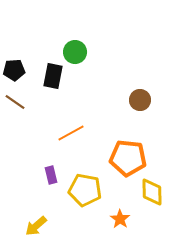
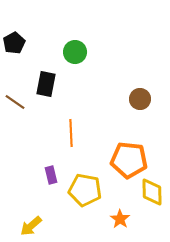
black pentagon: moved 27 px up; rotated 25 degrees counterclockwise
black rectangle: moved 7 px left, 8 px down
brown circle: moved 1 px up
orange line: rotated 64 degrees counterclockwise
orange pentagon: moved 1 px right, 2 px down
yellow arrow: moved 5 px left
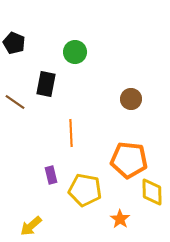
black pentagon: rotated 20 degrees counterclockwise
brown circle: moved 9 px left
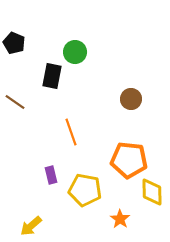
black rectangle: moved 6 px right, 8 px up
orange line: moved 1 px up; rotated 16 degrees counterclockwise
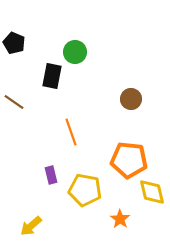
brown line: moved 1 px left
yellow diamond: rotated 12 degrees counterclockwise
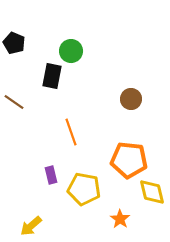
green circle: moved 4 px left, 1 px up
yellow pentagon: moved 1 px left, 1 px up
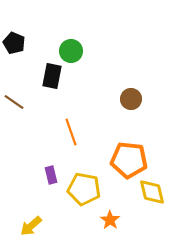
orange star: moved 10 px left, 1 px down
